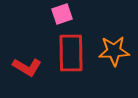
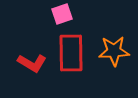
red L-shape: moved 5 px right, 4 px up
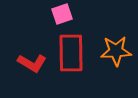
orange star: moved 2 px right
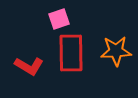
pink square: moved 3 px left, 5 px down
red L-shape: moved 3 px left, 3 px down
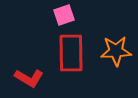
pink square: moved 5 px right, 4 px up
red L-shape: moved 12 px down
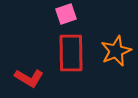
pink square: moved 2 px right, 1 px up
orange star: rotated 20 degrees counterclockwise
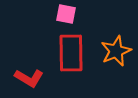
pink square: rotated 30 degrees clockwise
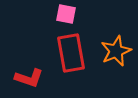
red rectangle: rotated 9 degrees counterclockwise
red L-shape: rotated 12 degrees counterclockwise
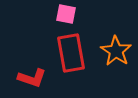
orange star: rotated 16 degrees counterclockwise
red L-shape: moved 3 px right
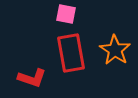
orange star: moved 1 px left, 1 px up
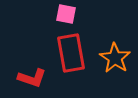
orange star: moved 8 px down
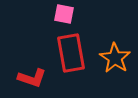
pink square: moved 2 px left
